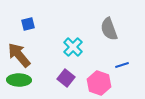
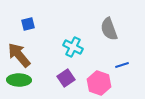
cyan cross: rotated 18 degrees counterclockwise
purple square: rotated 18 degrees clockwise
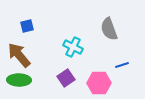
blue square: moved 1 px left, 2 px down
pink hexagon: rotated 20 degrees counterclockwise
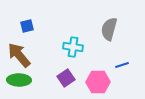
gray semicircle: rotated 35 degrees clockwise
cyan cross: rotated 18 degrees counterclockwise
pink hexagon: moved 1 px left, 1 px up
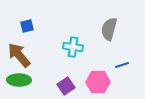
purple square: moved 8 px down
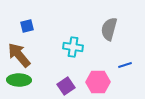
blue line: moved 3 px right
